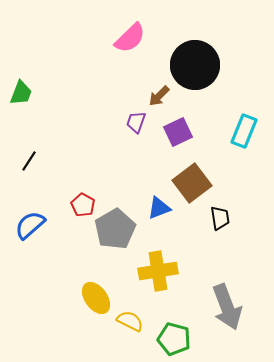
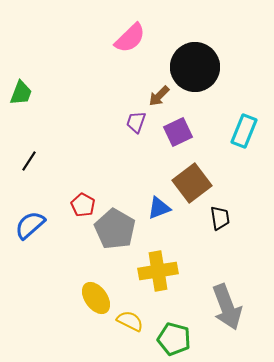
black circle: moved 2 px down
gray pentagon: rotated 12 degrees counterclockwise
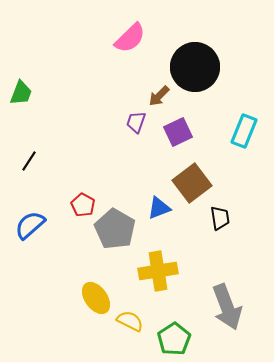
green pentagon: rotated 24 degrees clockwise
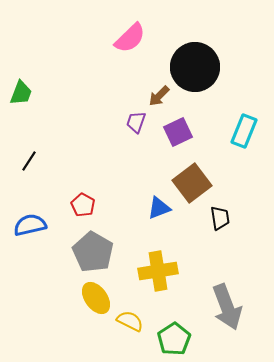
blue semicircle: rotated 28 degrees clockwise
gray pentagon: moved 22 px left, 23 px down
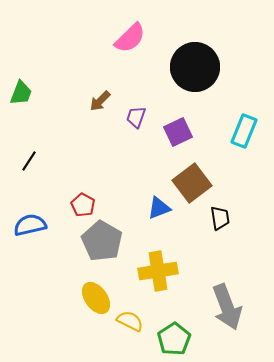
brown arrow: moved 59 px left, 5 px down
purple trapezoid: moved 5 px up
gray pentagon: moved 9 px right, 11 px up
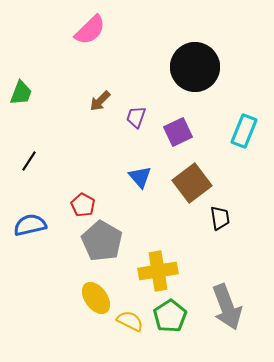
pink semicircle: moved 40 px left, 8 px up
blue triangle: moved 19 px left, 31 px up; rotated 50 degrees counterclockwise
green pentagon: moved 4 px left, 23 px up
